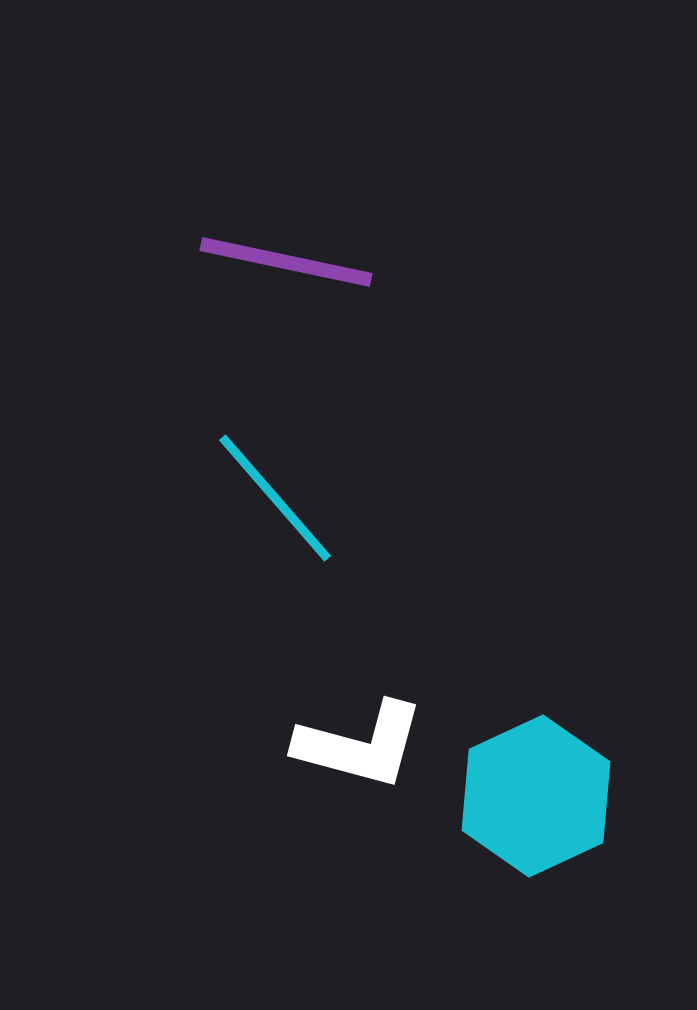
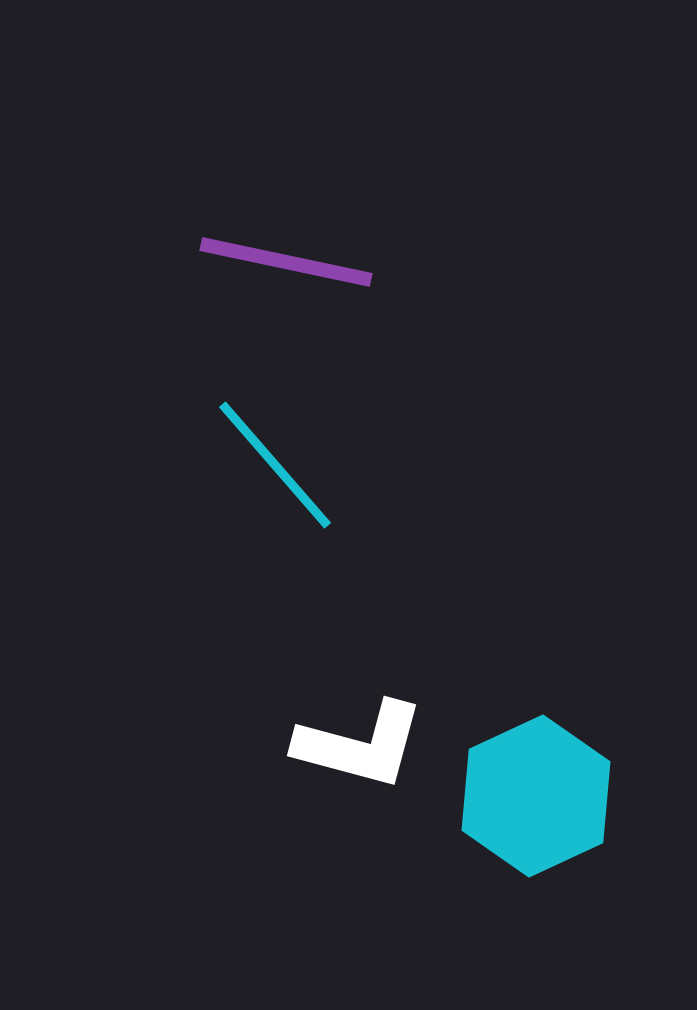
cyan line: moved 33 px up
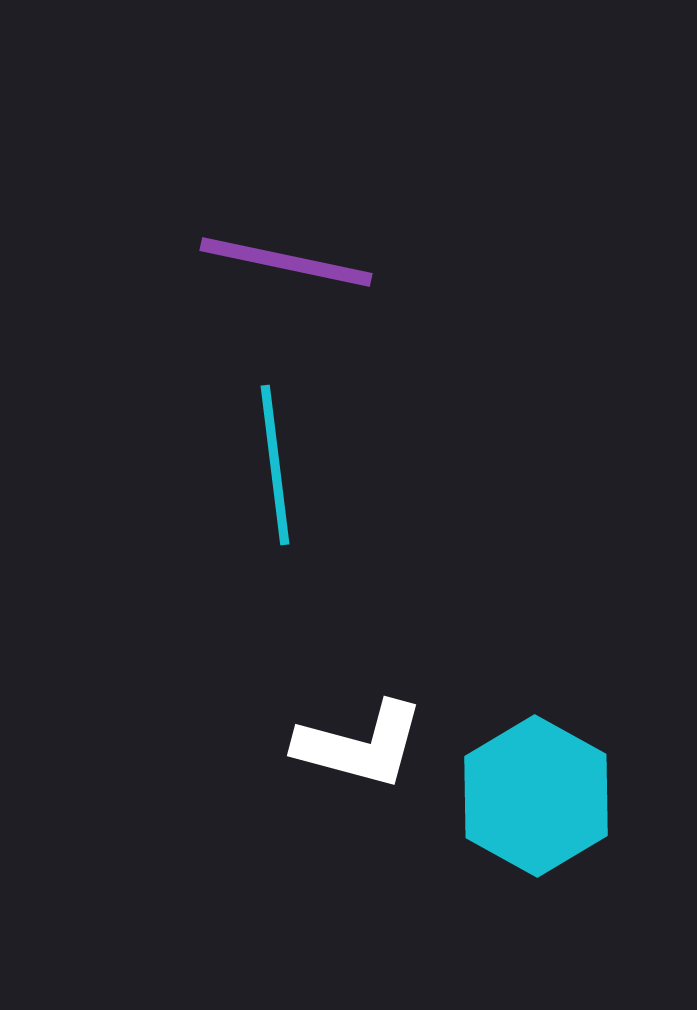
cyan line: rotated 34 degrees clockwise
cyan hexagon: rotated 6 degrees counterclockwise
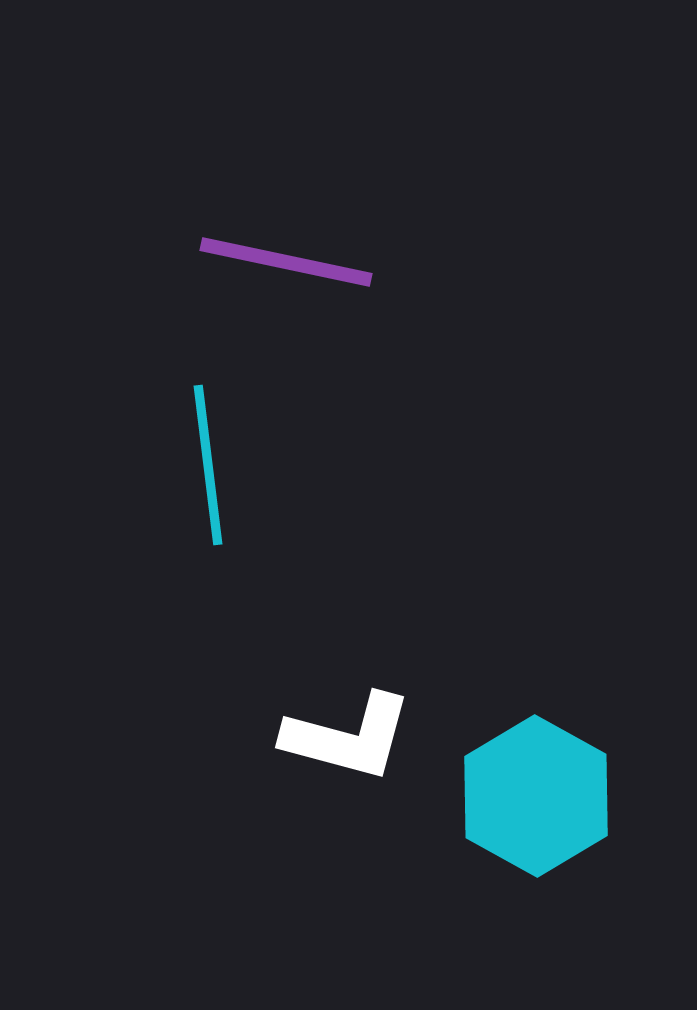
cyan line: moved 67 px left
white L-shape: moved 12 px left, 8 px up
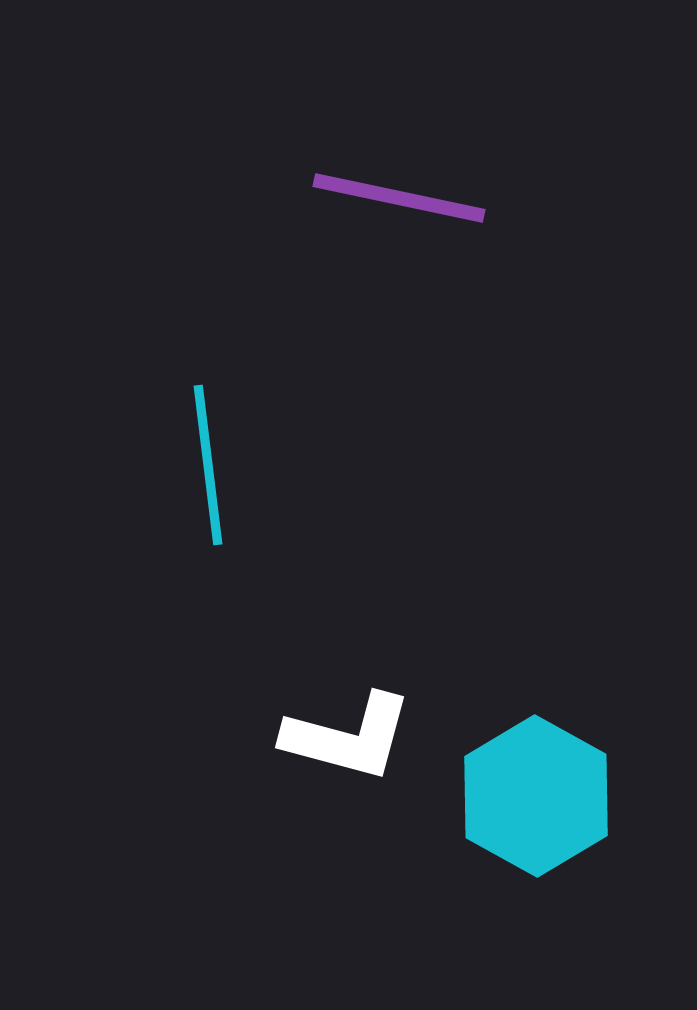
purple line: moved 113 px right, 64 px up
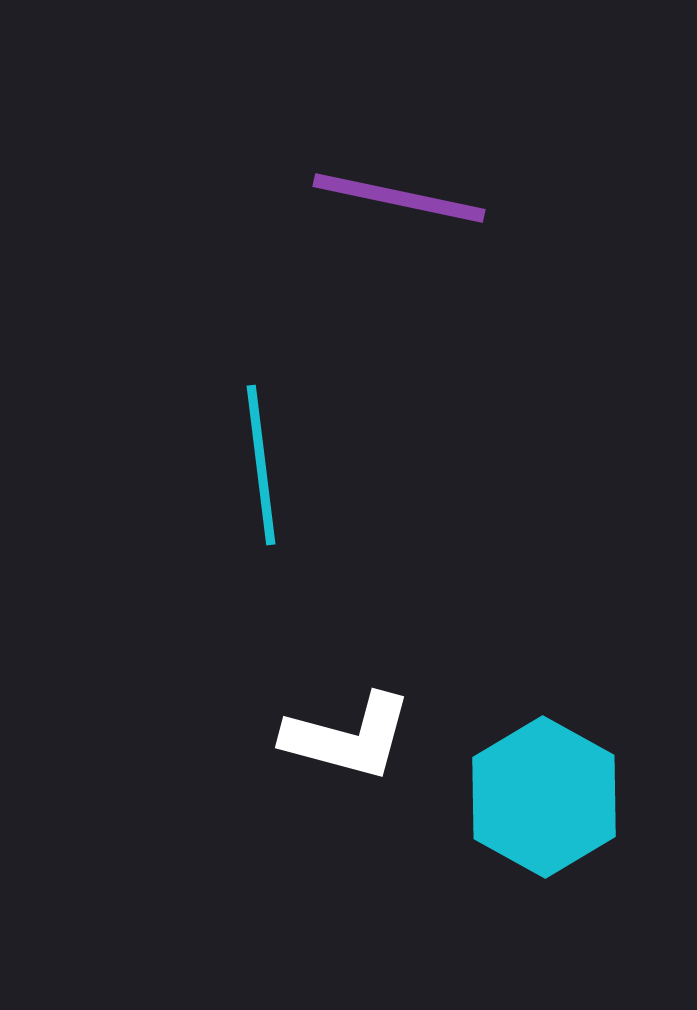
cyan line: moved 53 px right
cyan hexagon: moved 8 px right, 1 px down
